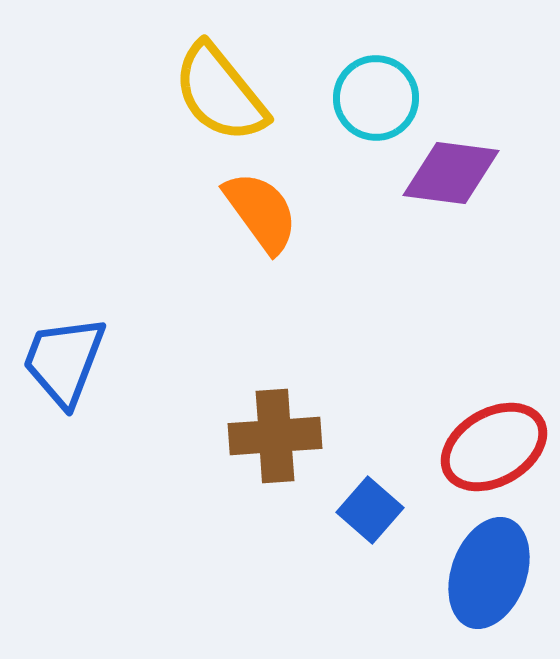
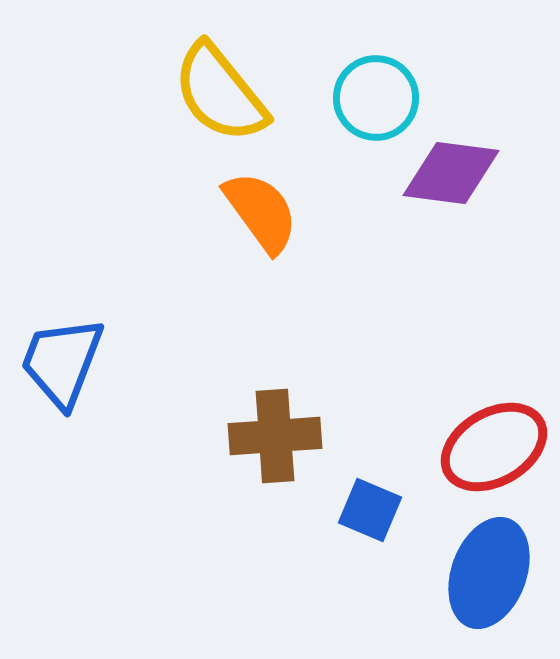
blue trapezoid: moved 2 px left, 1 px down
blue square: rotated 18 degrees counterclockwise
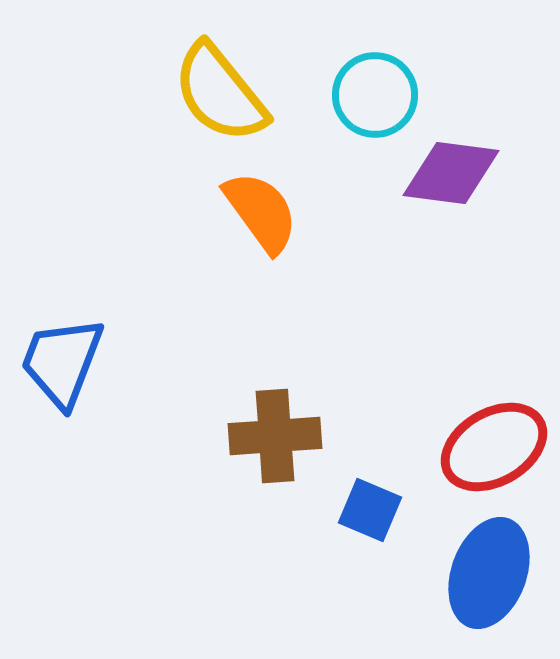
cyan circle: moved 1 px left, 3 px up
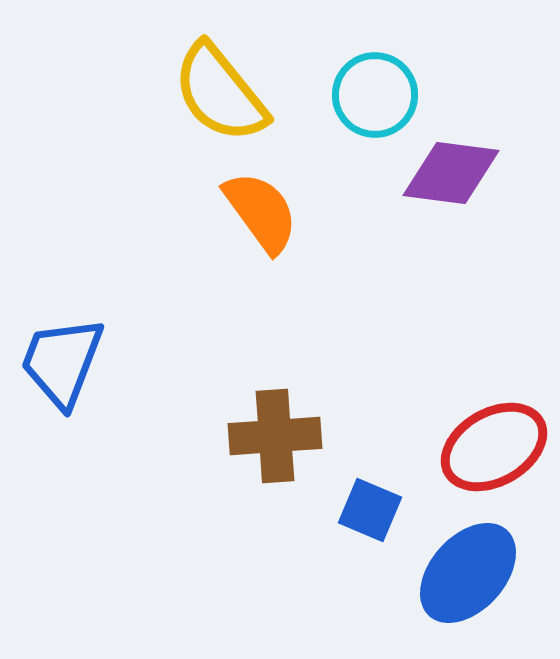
blue ellipse: moved 21 px left; rotated 22 degrees clockwise
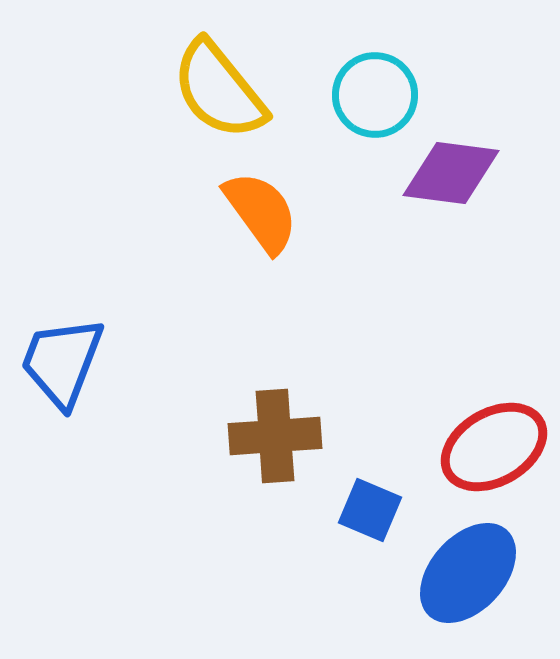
yellow semicircle: moved 1 px left, 3 px up
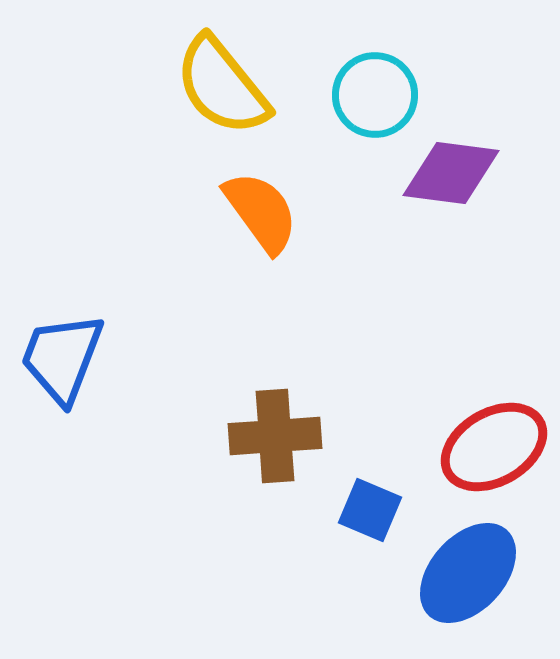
yellow semicircle: moved 3 px right, 4 px up
blue trapezoid: moved 4 px up
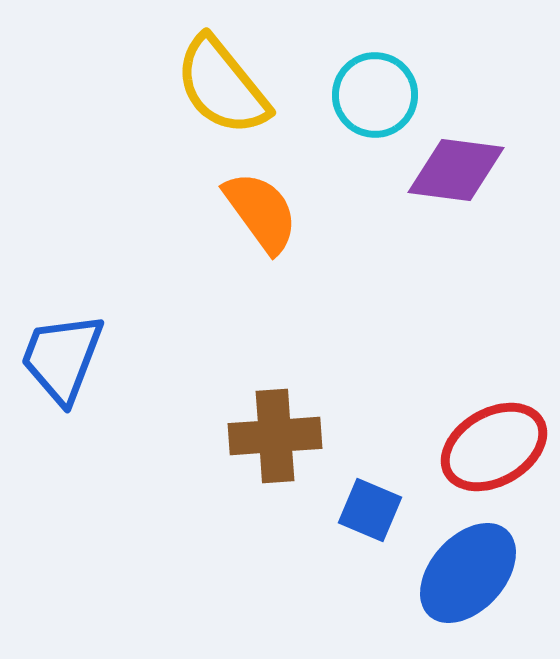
purple diamond: moved 5 px right, 3 px up
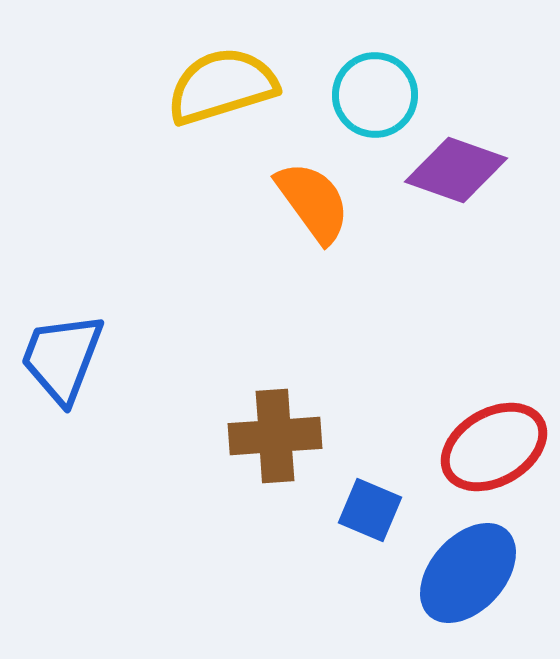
yellow semicircle: rotated 112 degrees clockwise
purple diamond: rotated 12 degrees clockwise
orange semicircle: moved 52 px right, 10 px up
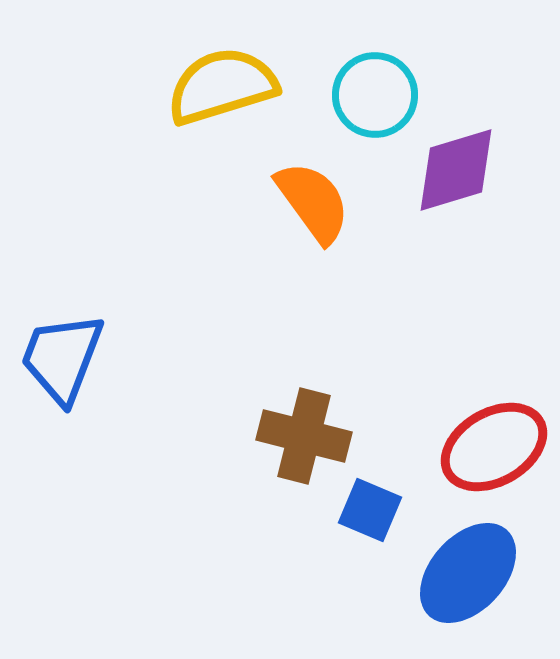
purple diamond: rotated 36 degrees counterclockwise
brown cross: moved 29 px right; rotated 18 degrees clockwise
